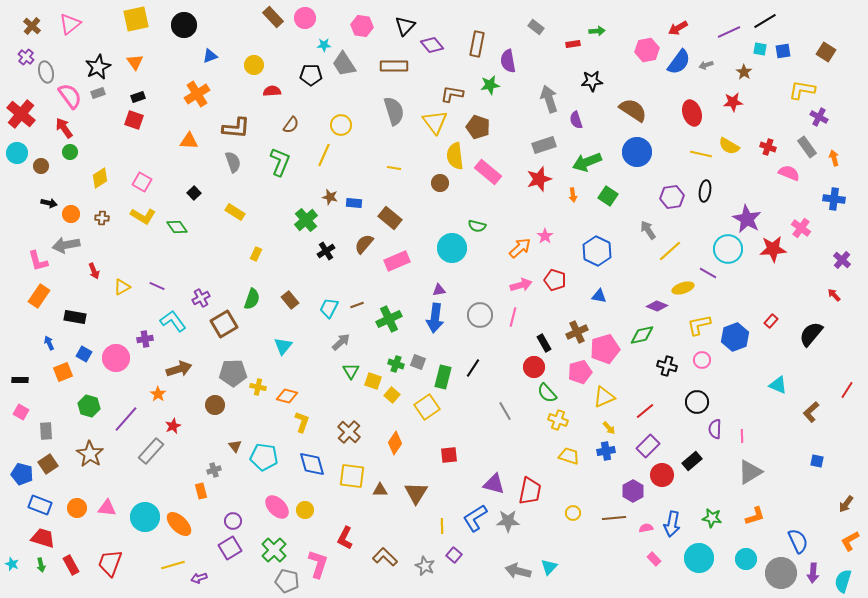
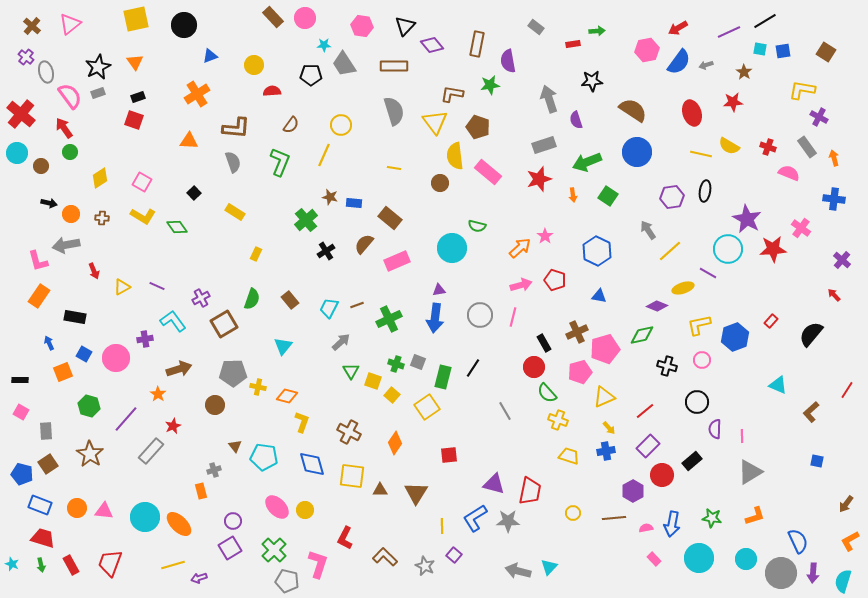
brown cross at (349, 432): rotated 15 degrees counterclockwise
pink triangle at (107, 508): moved 3 px left, 3 px down
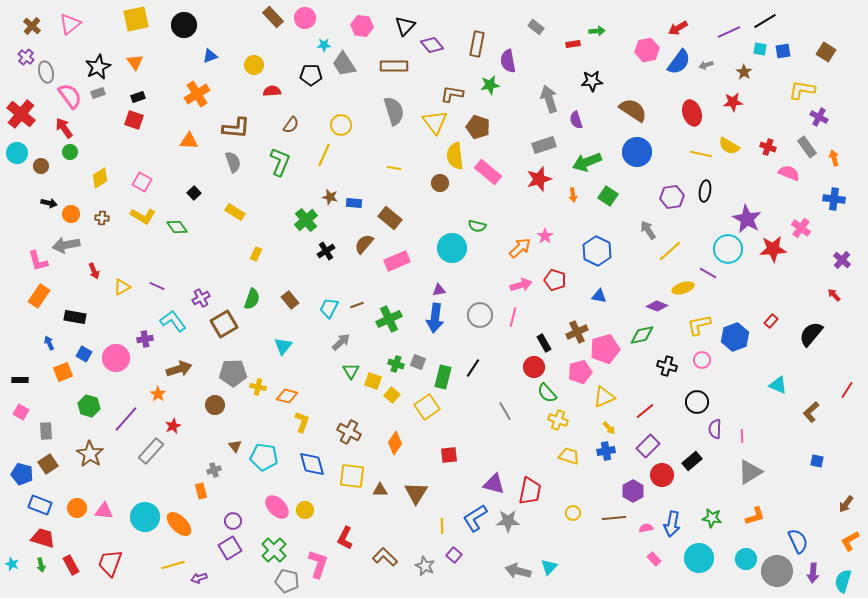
gray circle at (781, 573): moved 4 px left, 2 px up
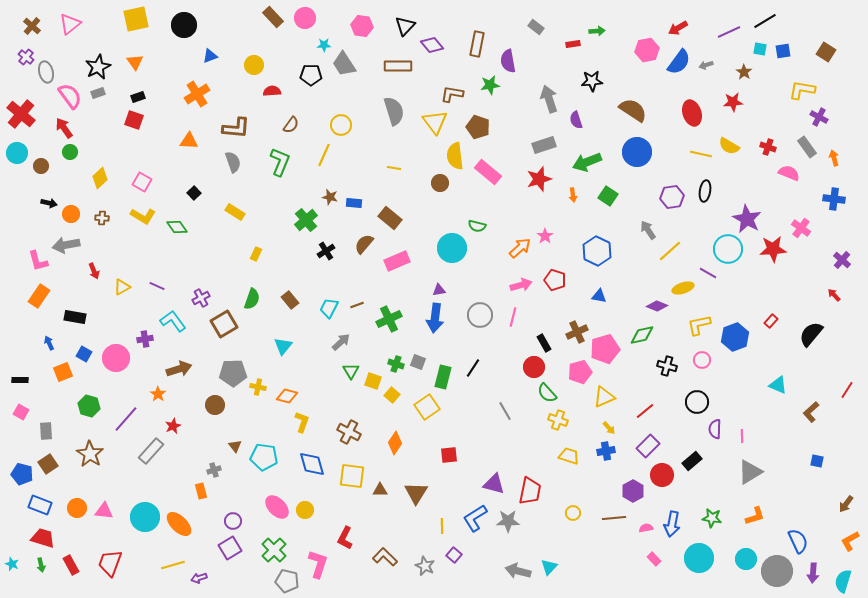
brown rectangle at (394, 66): moved 4 px right
yellow diamond at (100, 178): rotated 10 degrees counterclockwise
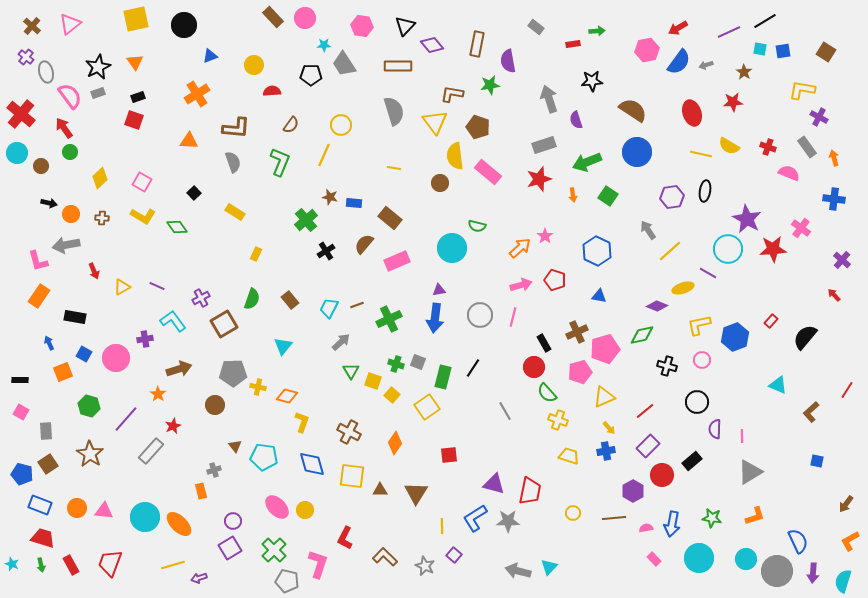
black semicircle at (811, 334): moved 6 px left, 3 px down
